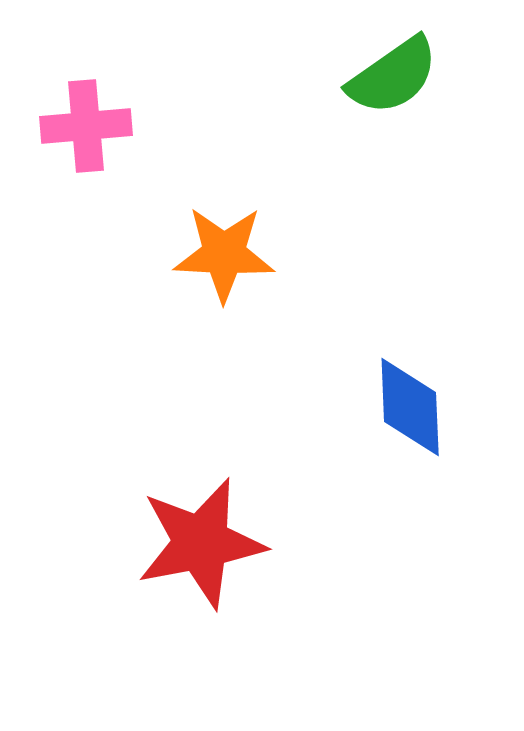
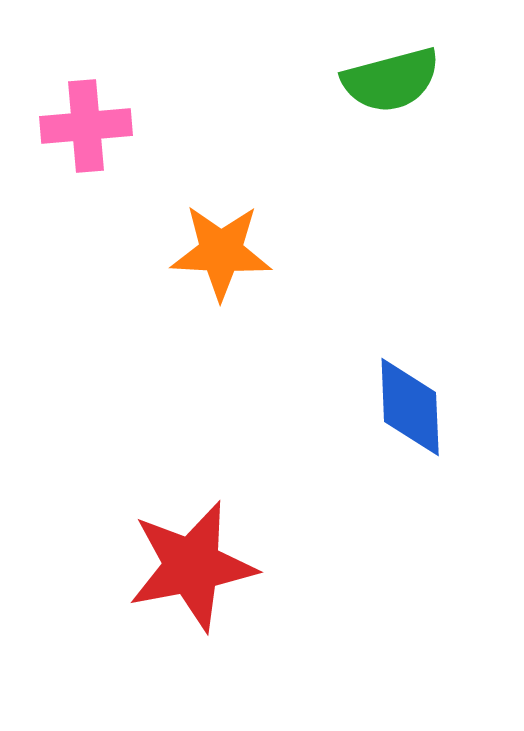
green semicircle: moved 2 px left, 4 px down; rotated 20 degrees clockwise
orange star: moved 3 px left, 2 px up
red star: moved 9 px left, 23 px down
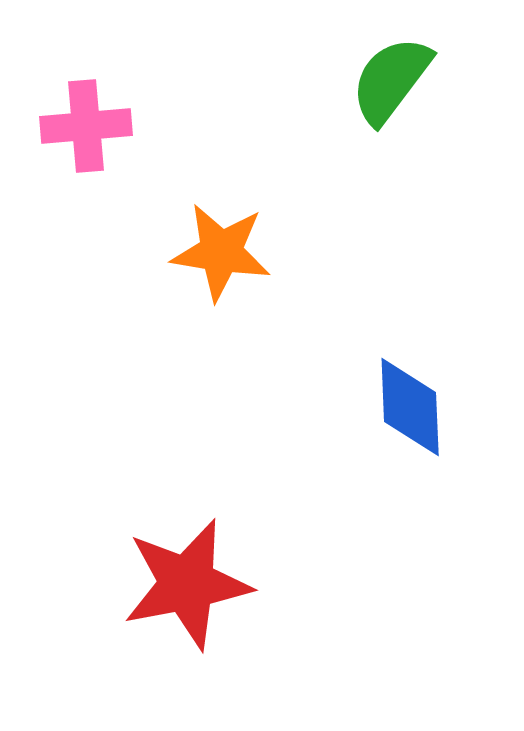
green semicircle: rotated 142 degrees clockwise
orange star: rotated 6 degrees clockwise
red star: moved 5 px left, 18 px down
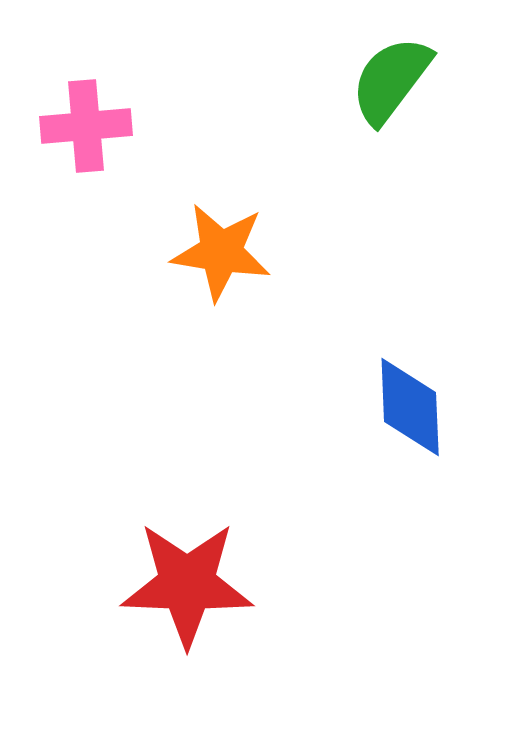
red star: rotated 13 degrees clockwise
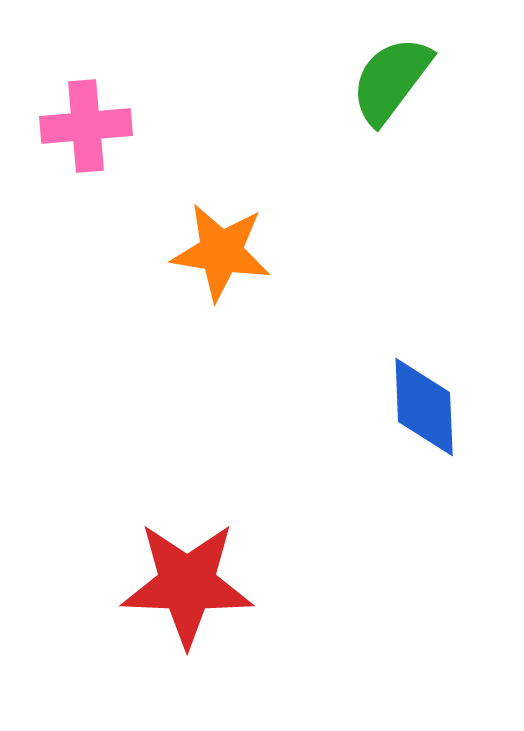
blue diamond: moved 14 px right
